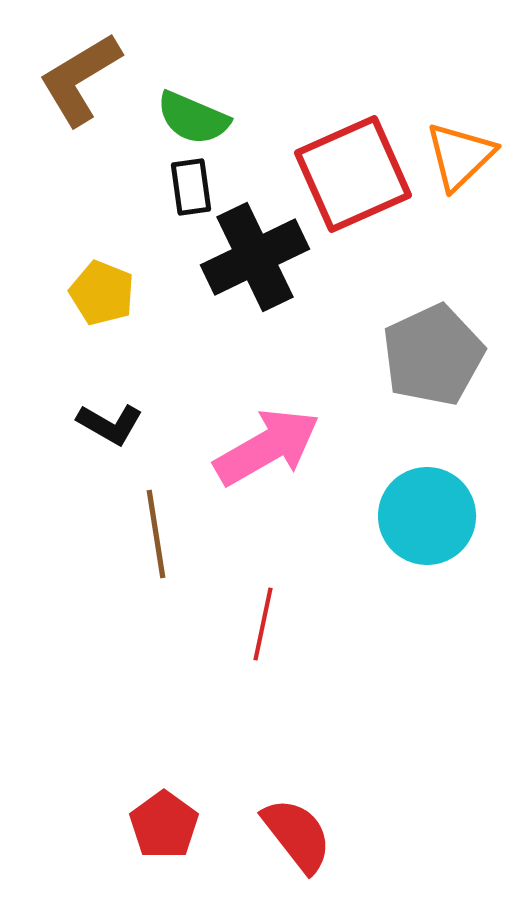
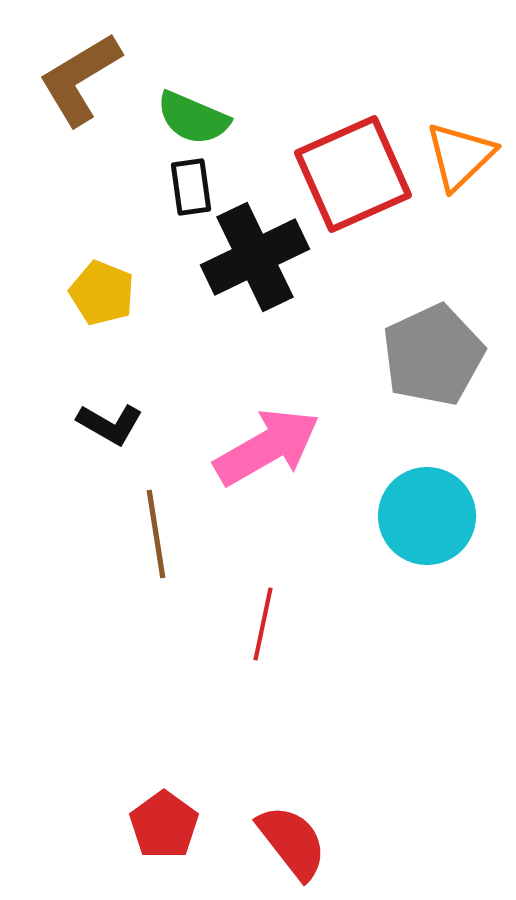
red semicircle: moved 5 px left, 7 px down
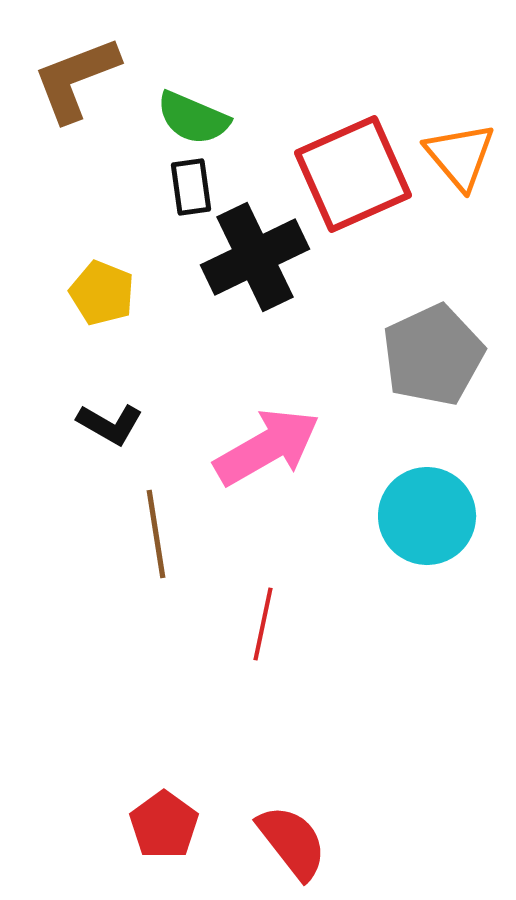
brown L-shape: moved 4 px left; rotated 10 degrees clockwise
orange triangle: rotated 26 degrees counterclockwise
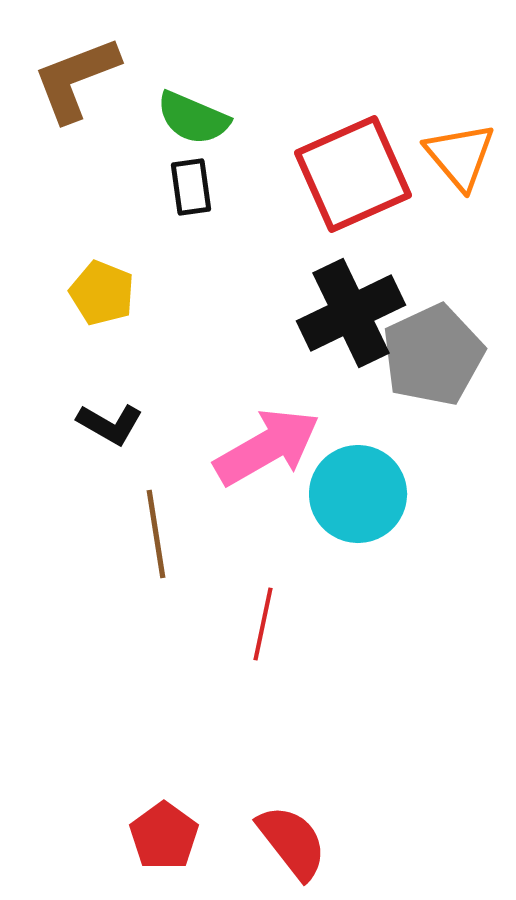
black cross: moved 96 px right, 56 px down
cyan circle: moved 69 px left, 22 px up
red pentagon: moved 11 px down
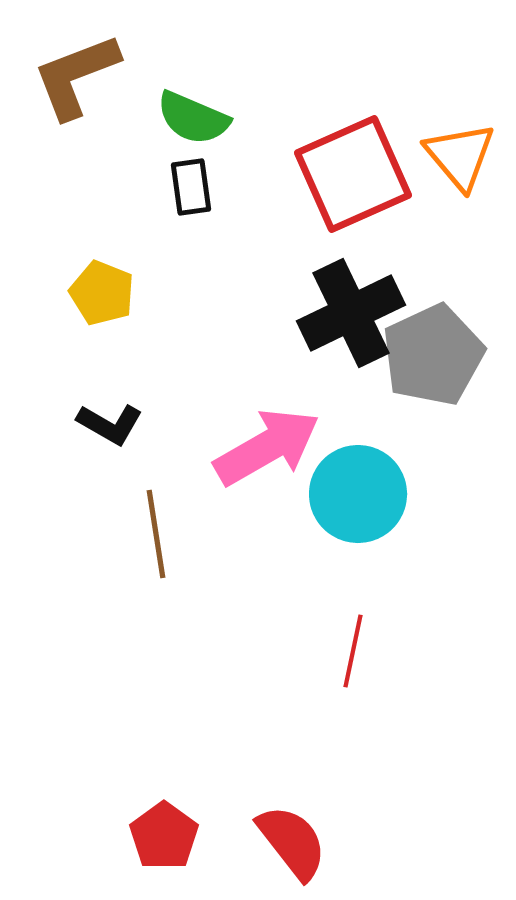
brown L-shape: moved 3 px up
red line: moved 90 px right, 27 px down
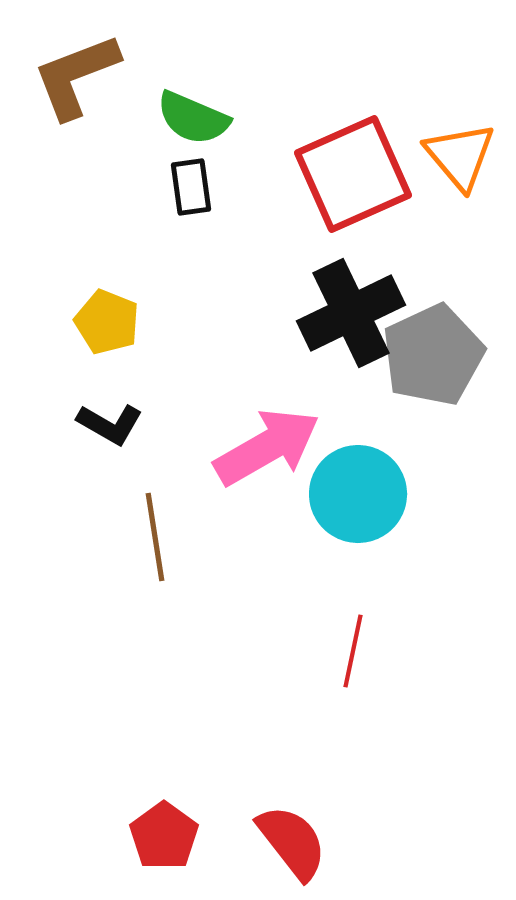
yellow pentagon: moved 5 px right, 29 px down
brown line: moved 1 px left, 3 px down
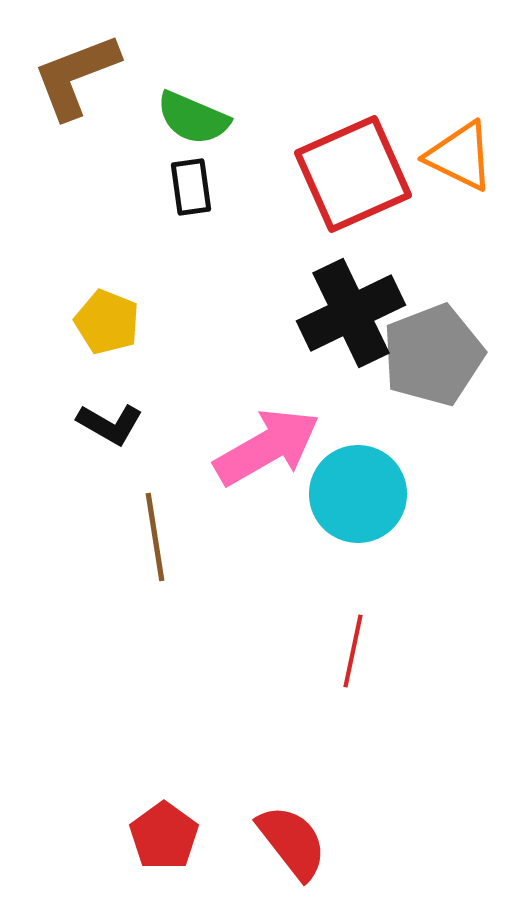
orange triangle: rotated 24 degrees counterclockwise
gray pentagon: rotated 4 degrees clockwise
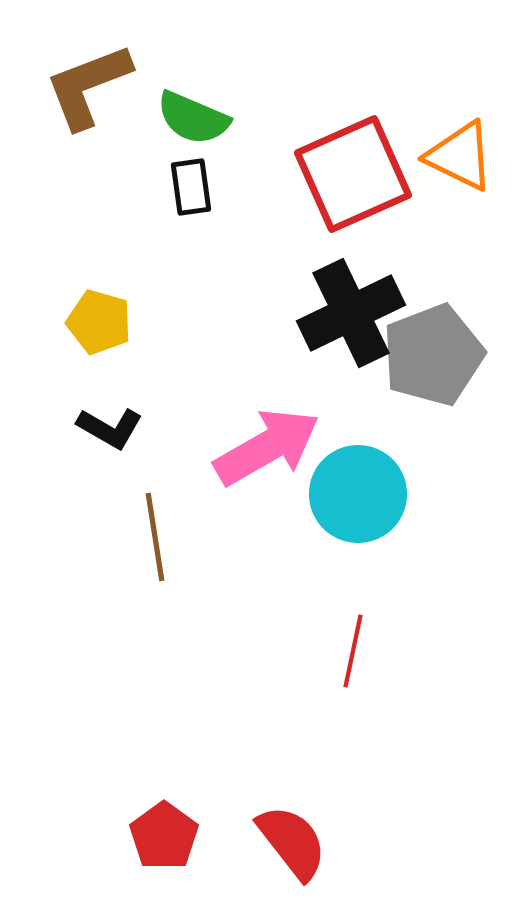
brown L-shape: moved 12 px right, 10 px down
yellow pentagon: moved 8 px left; rotated 6 degrees counterclockwise
black L-shape: moved 4 px down
